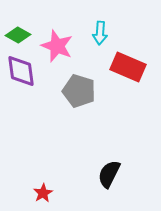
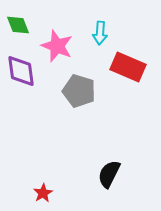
green diamond: moved 10 px up; rotated 40 degrees clockwise
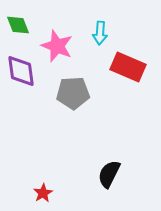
gray pentagon: moved 6 px left, 2 px down; rotated 20 degrees counterclockwise
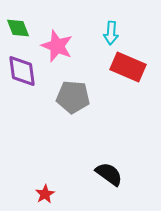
green diamond: moved 3 px down
cyan arrow: moved 11 px right
purple diamond: moved 1 px right
gray pentagon: moved 4 px down; rotated 8 degrees clockwise
black semicircle: rotated 100 degrees clockwise
red star: moved 2 px right, 1 px down
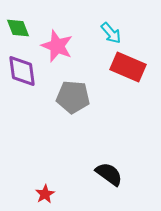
cyan arrow: rotated 45 degrees counterclockwise
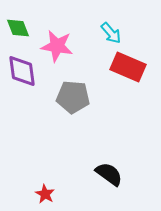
pink star: rotated 12 degrees counterclockwise
red star: rotated 12 degrees counterclockwise
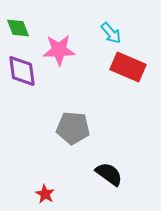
pink star: moved 2 px right, 4 px down; rotated 12 degrees counterclockwise
gray pentagon: moved 31 px down
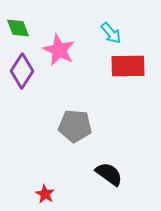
pink star: rotated 28 degrees clockwise
red rectangle: moved 1 px up; rotated 24 degrees counterclockwise
purple diamond: rotated 40 degrees clockwise
gray pentagon: moved 2 px right, 2 px up
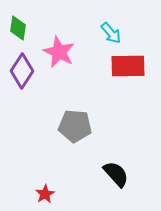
green diamond: rotated 30 degrees clockwise
pink star: moved 2 px down
black semicircle: moved 7 px right; rotated 12 degrees clockwise
red star: rotated 12 degrees clockwise
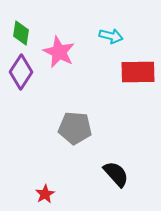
green diamond: moved 3 px right, 5 px down
cyan arrow: moved 3 px down; rotated 35 degrees counterclockwise
red rectangle: moved 10 px right, 6 px down
purple diamond: moved 1 px left, 1 px down
gray pentagon: moved 2 px down
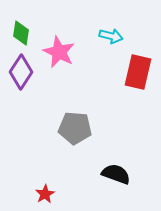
red rectangle: rotated 76 degrees counterclockwise
black semicircle: rotated 28 degrees counterclockwise
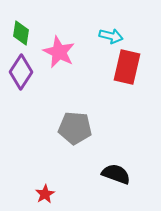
red rectangle: moved 11 px left, 5 px up
